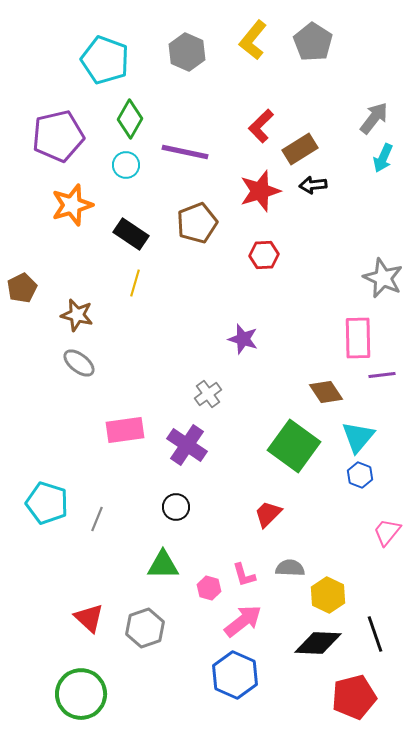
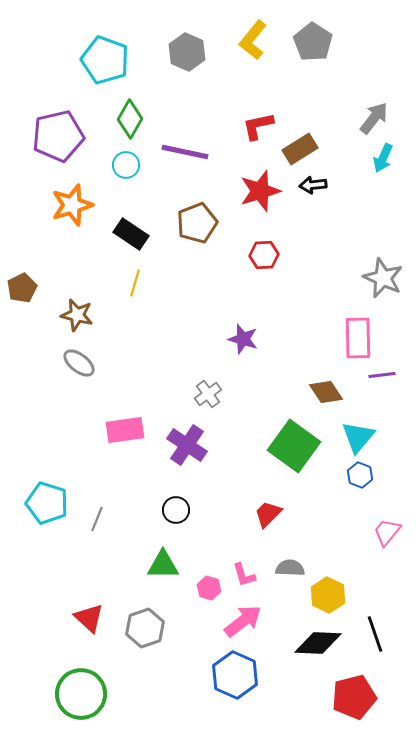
red L-shape at (261, 126): moved 3 px left; rotated 32 degrees clockwise
black circle at (176, 507): moved 3 px down
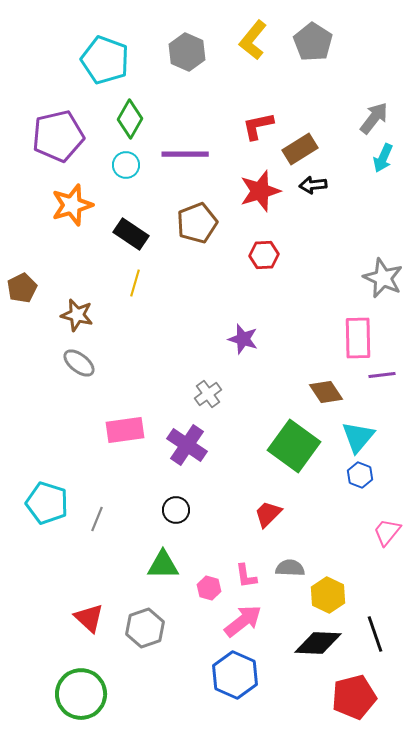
purple line at (185, 152): moved 2 px down; rotated 12 degrees counterclockwise
pink L-shape at (244, 575): moved 2 px right, 1 px down; rotated 8 degrees clockwise
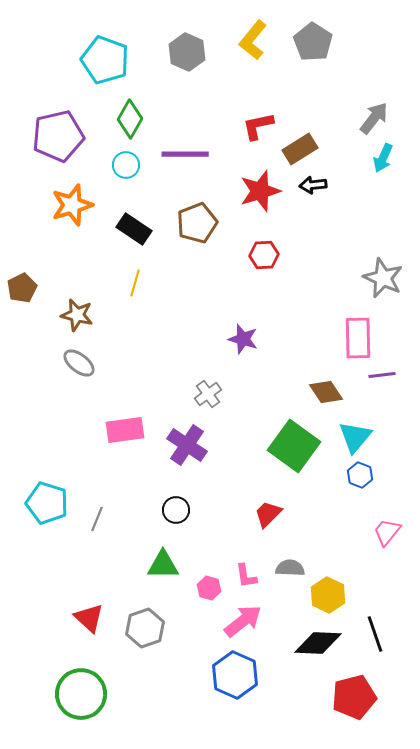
black rectangle at (131, 234): moved 3 px right, 5 px up
cyan triangle at (358, 437): moved 3 px left
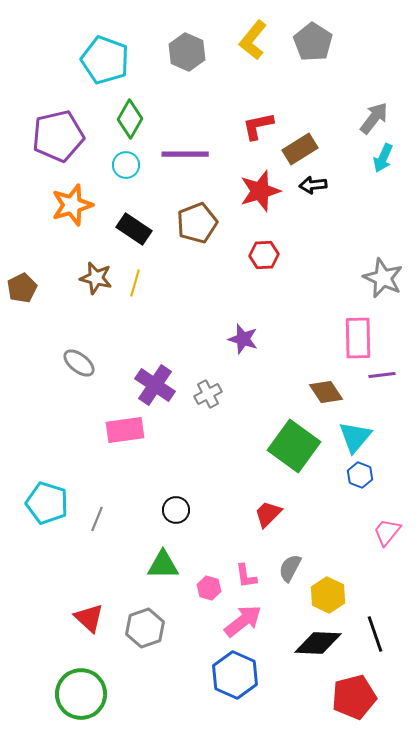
brown star at (77, 315): moved 19 px right, 37 px up
gray cross at (208, 394): rotated 8 degrees clockwise
purple cross at (187, 445): moved 32 px left, 60 px up
gray semicircle at (290, 568): rotated 64 degrees counterclockwise
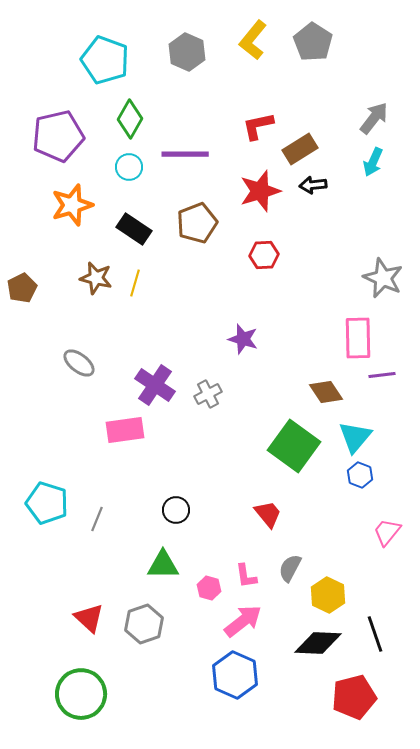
cyan arrow at (383, 158): moved 10 px left, 4 px down
cyan circle at (126, 165): moved 3 px right, 2 px down
red trapezoid at (268, 514): rotated 96 degrees clockwise
gray hexagon at (145, 628): moved 1 px left, 4 px up
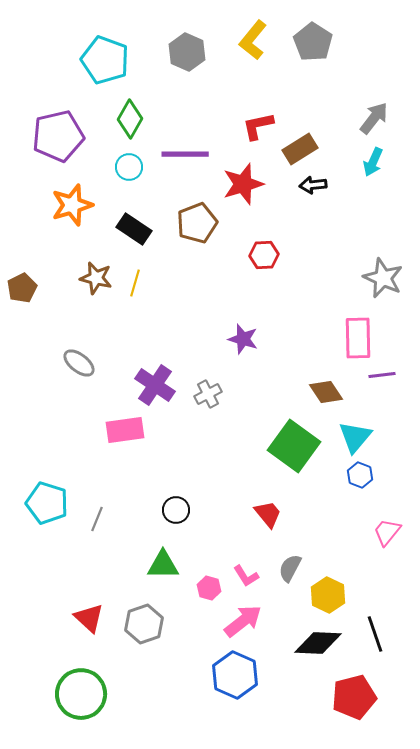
red star at (260, 191): moved 17 px left, 7 px up
pink L-shape at (246, 576): rotated 24 degrees counterclockwise
